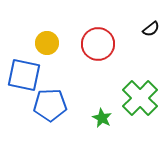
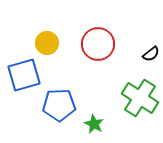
black semicircle: moved 25 px down
blue square: rotated 28 degrees counterclockwise
green cross: rotated 12 degrees counterclockwise
blue pentagon: moved 9 px right
green star: moved 8 px left, 6 px down
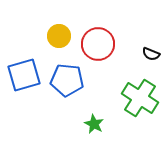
yellow circle: moved 12 px right, 7 px up
black semicircle: rotated 60 degrees clockwise
blue pentagon: moved 8 px right, 25 px up; rotated 8 degrees clockwise
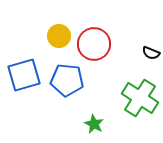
red circle: moved 4 px left
black semicircle: moved 1 px up
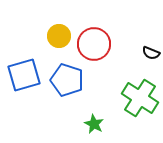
blue pentagon: rotated 12 degrees clockwise
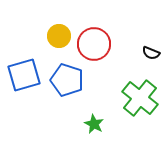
green cross: rotated 6 degrees clockwise
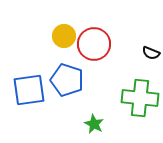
yellow circle: moved 5 px right
blue square: moved 5 px right, 15 px down; rotated 8 degrees clockwise
green cross: rotated 33 degrees counterclockwise
